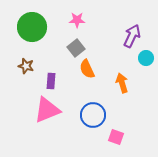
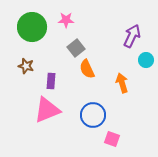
pink star: moved 11 px left
cyan circle: moved 2 px down
pink square: moved 4 px left, 2 px down
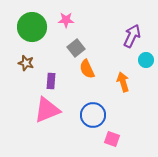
brown star: moved 3 px up
orange arrow: moved 1 px right, 1 px up
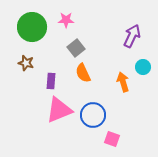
cyan circle: moved 3 px left, 7 px down
orange semicircle: moved 4 px left, 4 px down
pink triangle: moved 12 px right
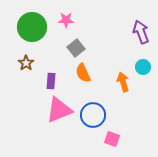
purple arrow: moved 9 px right, 4 px up; rotated 45 degrees counterclockwise
brown star: rotated 21 degrees clockwise
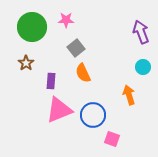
orange arrow: moved 6 px right, 13 px down
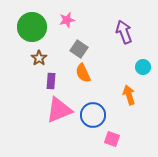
pink star: moved 1 px right; rotated 14 degrees counterclockwise
purple arrow: moved 17 px left
gray square: moved 3 px right, 1 px down; rotated 18 degrees counterclockwise
brown star: moved 13 px right, 5 px up
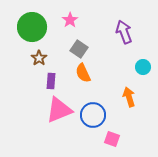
pink star: moved 3 px right; rotated 21 degrees counterclockwise
orange arrow: moved 2 px down
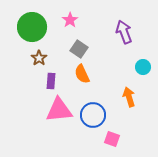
orange semicircle: moved 1 px left, 1 px down
pink triangle: rotated 16 degrees clockwise
